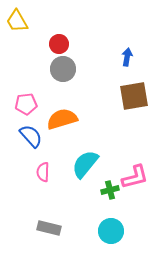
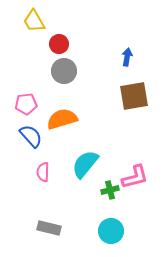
yellow trapezoid: moved 17 px right
gray circle: moved 1 px right, 2 px down
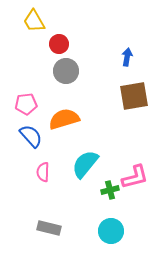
gray circle: moved 2 px right
orange semicircle: moved 2 px right
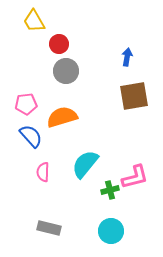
orange semicircle: moved 2 px left, 2 px up
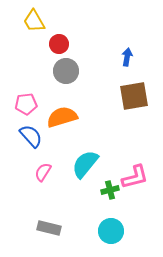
pink semicircle: rotated 30 degrees clockwise
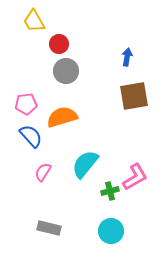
pink L-shape: rotated 16 degrees counterclockwise
green cross: moved 1 px down
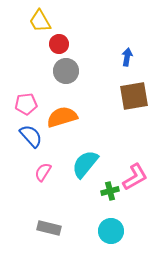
yellow trapezoid: moved 6 px right
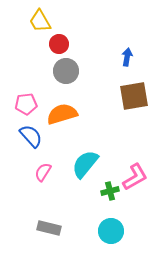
orange semicircle: moved 3 px up
